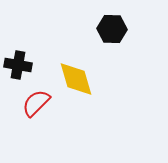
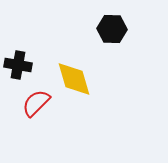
yellow diamond: moved 2 px left
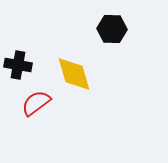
yellow diamond: moved 5 px up
red semicircle: rotated 8 degrees clockwise
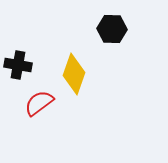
yellow diamond: rotated 36 degrees clockwise
red semicircle: moved 3 px right
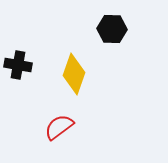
red semicircle: moved 20 px right, 24 px down
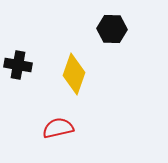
red semicircle: moved 1 px left, 1 px down; rotated 24 degrees clockwise
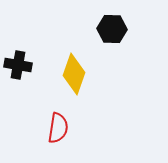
red semicircle: rotated 112 degrees clockwise
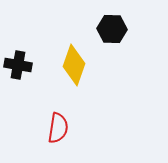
yellow diamond: moved 9 px up
